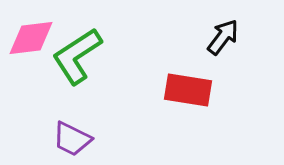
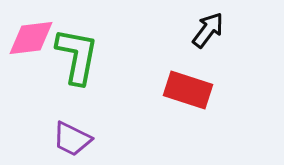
black arrow: moved 15 px left, 7 px up
green L-shape: rotated 134 degrees clockwise
red rectangle: rotated 9 degrees clockwise
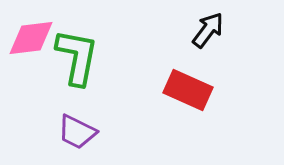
green L-shape: moved 1 px down
red rectangle: rotated 6 degrees clockwise
purple trapezoid: moved 5 px right, 7 px up
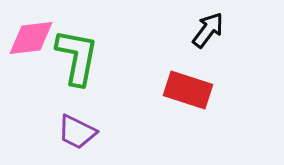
red rectangle: rotated 6 degrees counterclockwise
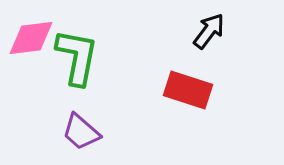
black arrow: moved 1 px right, 1 px down
purple trapezoid: moved 4 px right; rotated 15 degrees clockwise
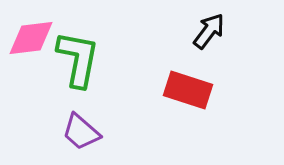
green L-shape: moved 1 px right, 2 px down
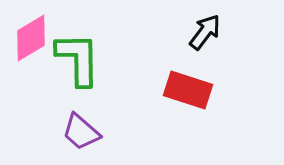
black arrow: moved 4 px left, 1 px down
pink diamond: rotated 24 degrees counterclockwise
green L-shape: rotated 12 degrees counterclockwise
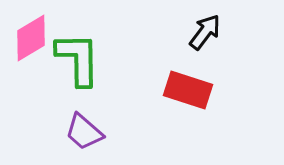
purple trapezoid: moved 3 px right
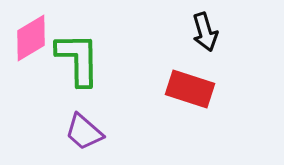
black arrow: rotated 126 degrees clockwise
red rectangle: moved 2 px right, 1 px up
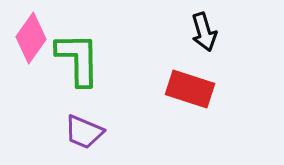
black arrow: moved 1 px left
pink diamond: rotated 24 degrees counterclockwise
purple trapezoid: rotated 18 degrees counterclockwise
